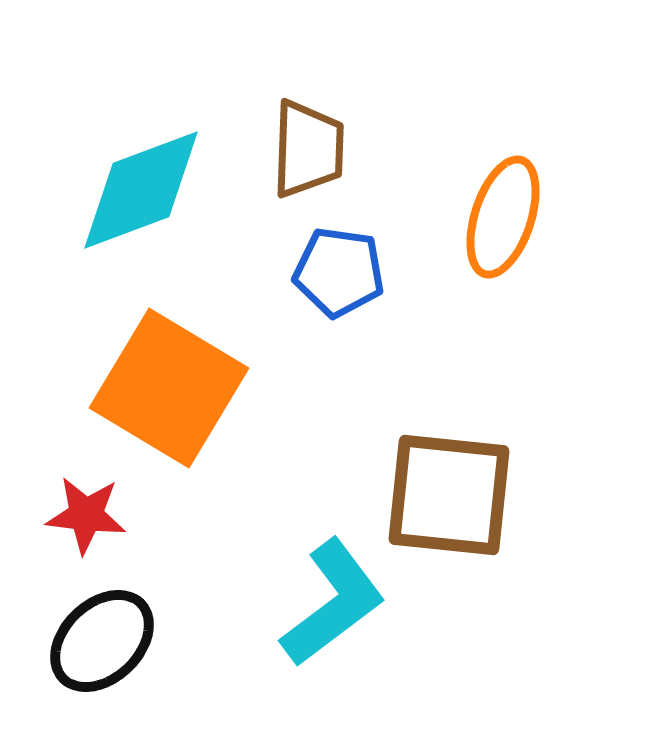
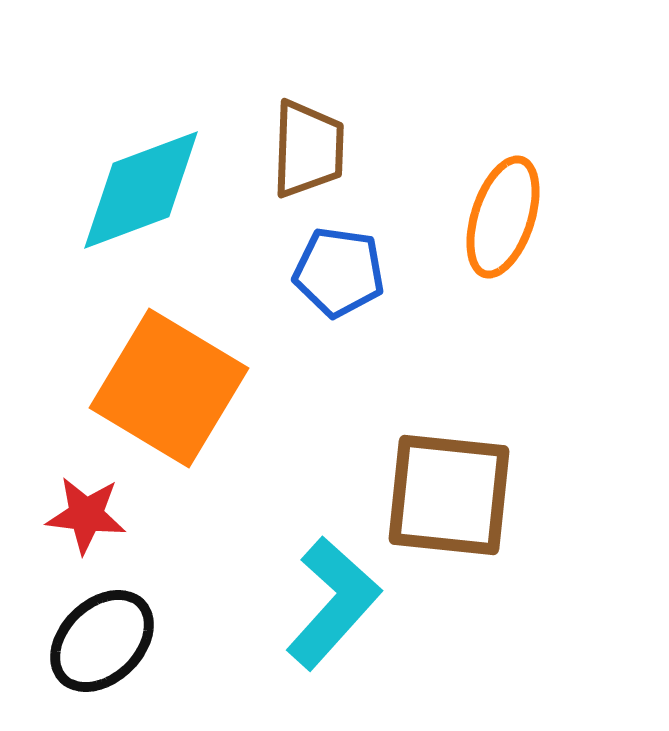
cyan L-shape: rotated 11 degrees counterclockwise
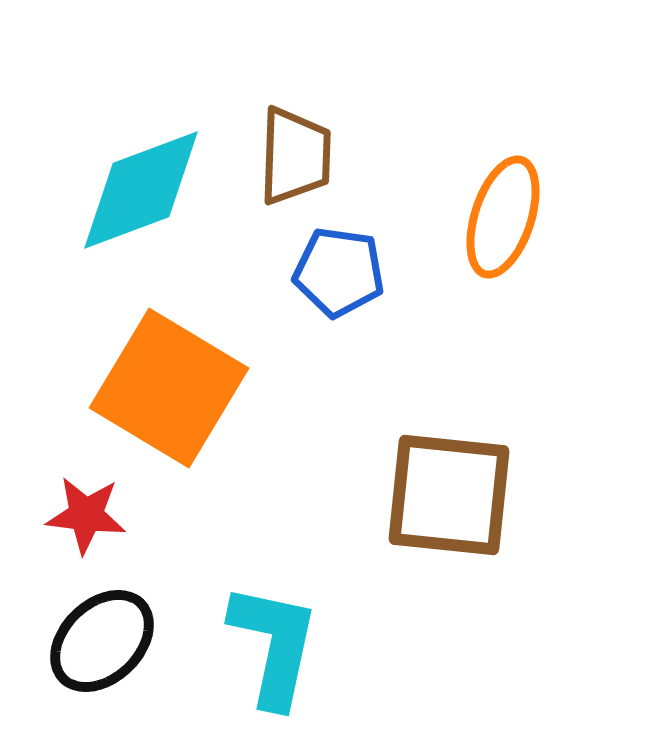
brown trapezoid: moved 13 px left, 7 px down
cyan L-shape: moved 59 px left, 42 px down; rotated 30 degrees counterclockwise
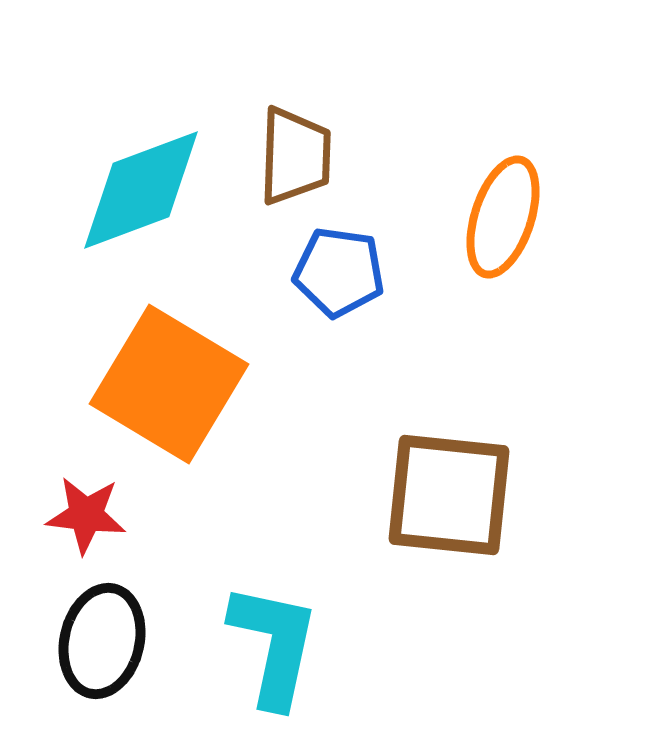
orange square: moved 4 px up
black ellipse: rotated 33 degrees counterclockwise
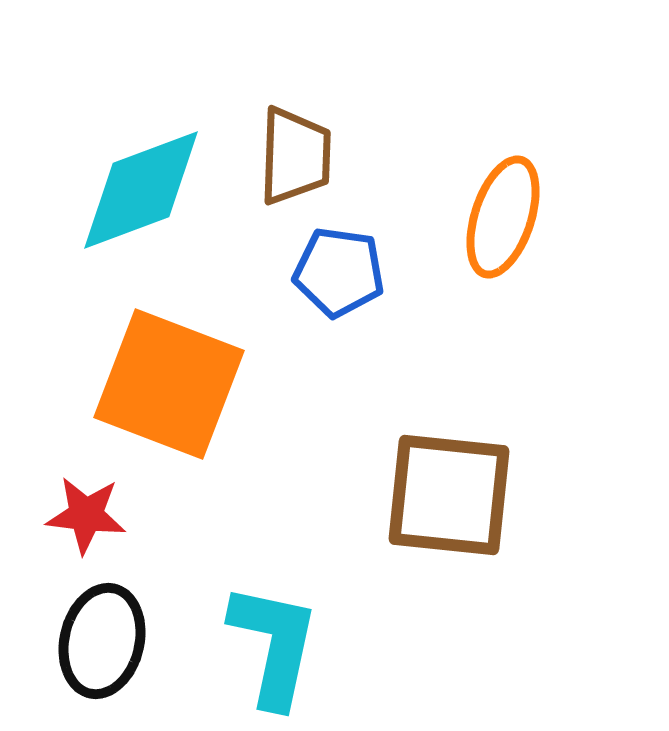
orange square: rotated 10 degrees counterclockwise
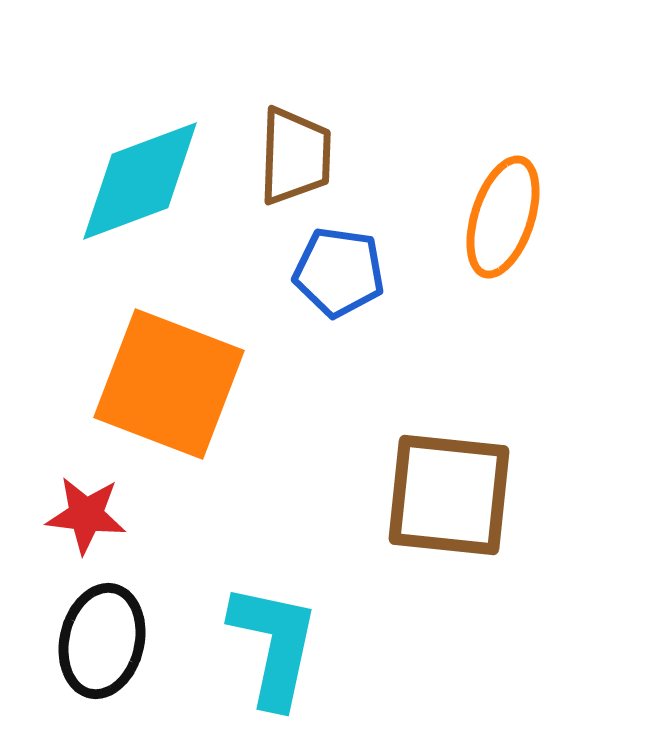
cyan diamond: moved 1 px left, 9 px up
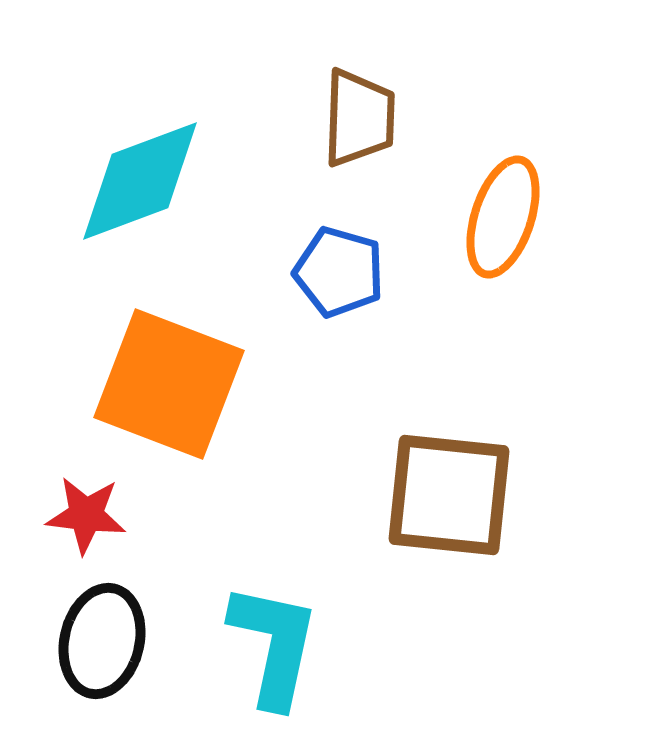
brown trapezoid: moved 64 px right, 38 px up
blue pentagon: rotated 8 degrees clockwise
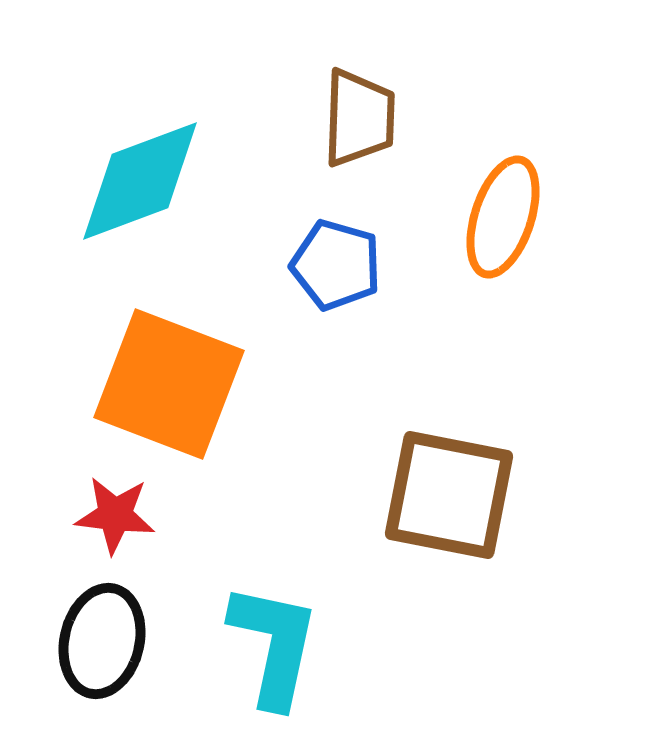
blue pentagon: moved 3 px left, 7 px up
brown square: rotated 5 degrees clockwise
red star: moved 29 px right
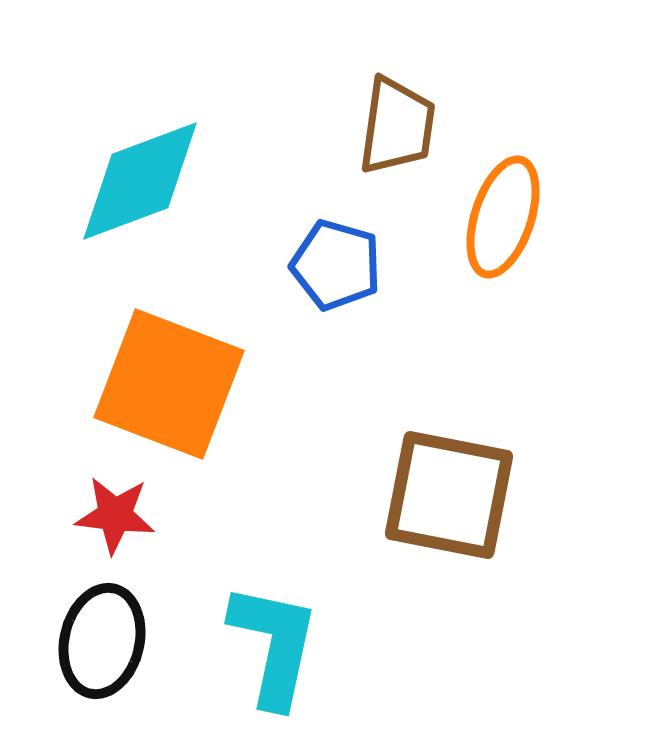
brown trapezoid: moved 38 px right, 8 px down; rotated 6 degrees clockwise
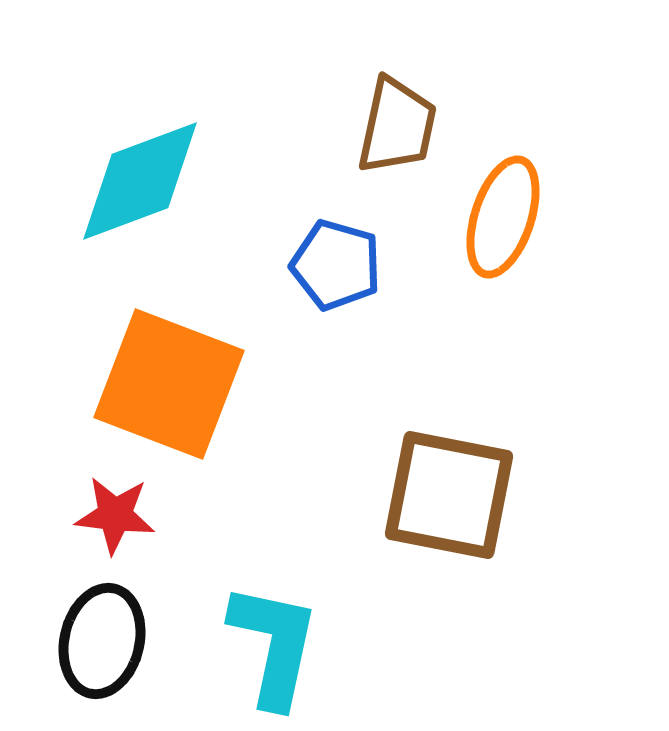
brown trapezoid: rotated 4 degrees clockwise
